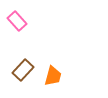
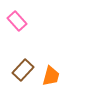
orange trapezoid: moved 2 px left
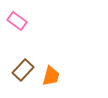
pink rectangle: rotated 12 degrees counterclockwise
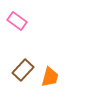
orange trapezoid: moved 1 px left, 1 px down
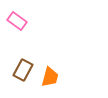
brown rectangle: rotated 15 degrees counterclockwise
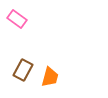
pink rectangle: moved 2 px up
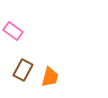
pink rectangle: moved 4 px left, 12 px down
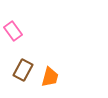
pink rectangle: rotated 18 degrees clockwise
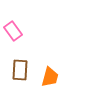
brown rectangle: moved 3 px left; rotated 25 degrees counterclockwise
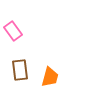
brown rectangle: rotated 10 degrees counterclockwise
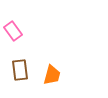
orange trapezoid: moved 2 px right, 2 px up
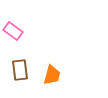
pink rectangle: rotated 18 degrees counterclockwise
